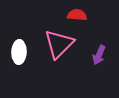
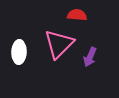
purple arrow: moved 9 px left, 2 px down
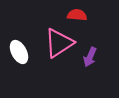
pink triangle: moved 1 px up; rotated 12 degrees clockwise
white ellipse: rotated 30 degrees counterclockwise
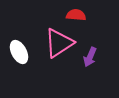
red semicircle: moved 1 px left
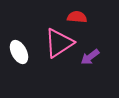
red semicircle: moved 1 px right, 2 px down
purple arrow: rotated 30 degrees clockwise
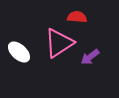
white ellipse: rotated 20 degrees counterclockwise
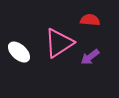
red semicircle: moved 13 px right, 3 px down
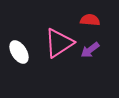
white ellipse: rotated 15 degrees clockwise
purple arrow: moved 7 px up
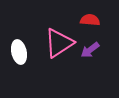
white ellipse: rotated 20 degrees clockwise
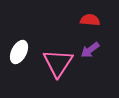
pink triangle: moved 1 px left, 20 px down; rotated 24 degrees counterclockwise
white ellipse: rotated 40 degrees clockwise
